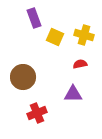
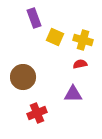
yellow cross: moved 1 px left, 5 px down
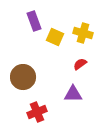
purple rectangle: moved 3 px down
yellow cross: moved 7 px up
red semicircle: rotated 24 degrees counterclockwise
red cross: moved 1 px up
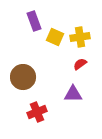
yellow cross: moved 3 px left, 4 px down; rotated 24 degrees counterclockwise
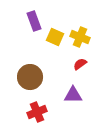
yellow cross: rotated 30 degrees clockwise
brown circle: moved 7 px right
purple triangle: moved 1 px down
